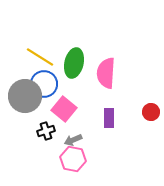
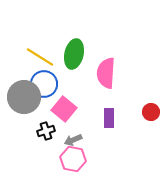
green ellipse: moved 9 px up
gray circle: moved 1 px left, 1 px down
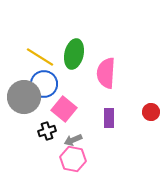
black cross: moved 1 px right
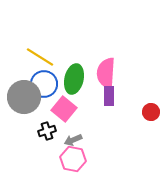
green ellipse: moved 25 px down
purple rectangle: moved 22 px up
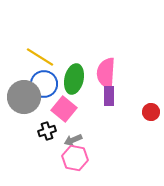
pink hexagon: moved 2 px right, 1 px up
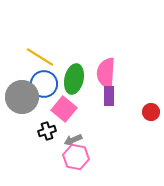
gray circle: moved 2 px left
pink hexagon: moved 1 px right, 1 px up
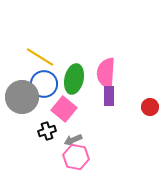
red circle: moved 1 px left, 5 px up
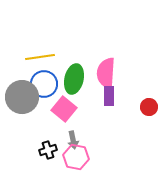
yellow line: rotated 40 degrees counterclockwise
red circle: moved 1 px left
black cross: moved 1 px right, 19 px down
gray arrow: rotated 78 degrees counterclockwise
